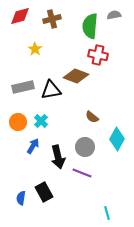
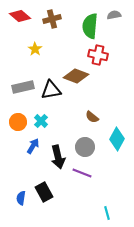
red diamond: rotated 55 degrees clockwise
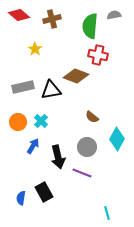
red diamond: moved 1 px left, 1 px up
gray circle: moved 2 px right
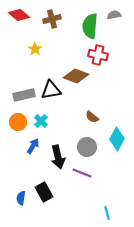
gray rectangle: moved 1 px right, 8 px down
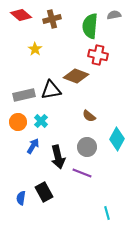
red diamond: moved 2 px right
brown semicircle: moved 3 px left, 1 px up
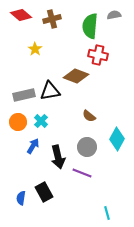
black triangle: moved 1 px left, 1 px down
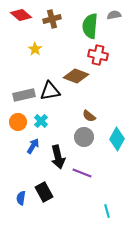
gray circle: moved 3 px left, 10 px up
cyan line: moved 2 px up
